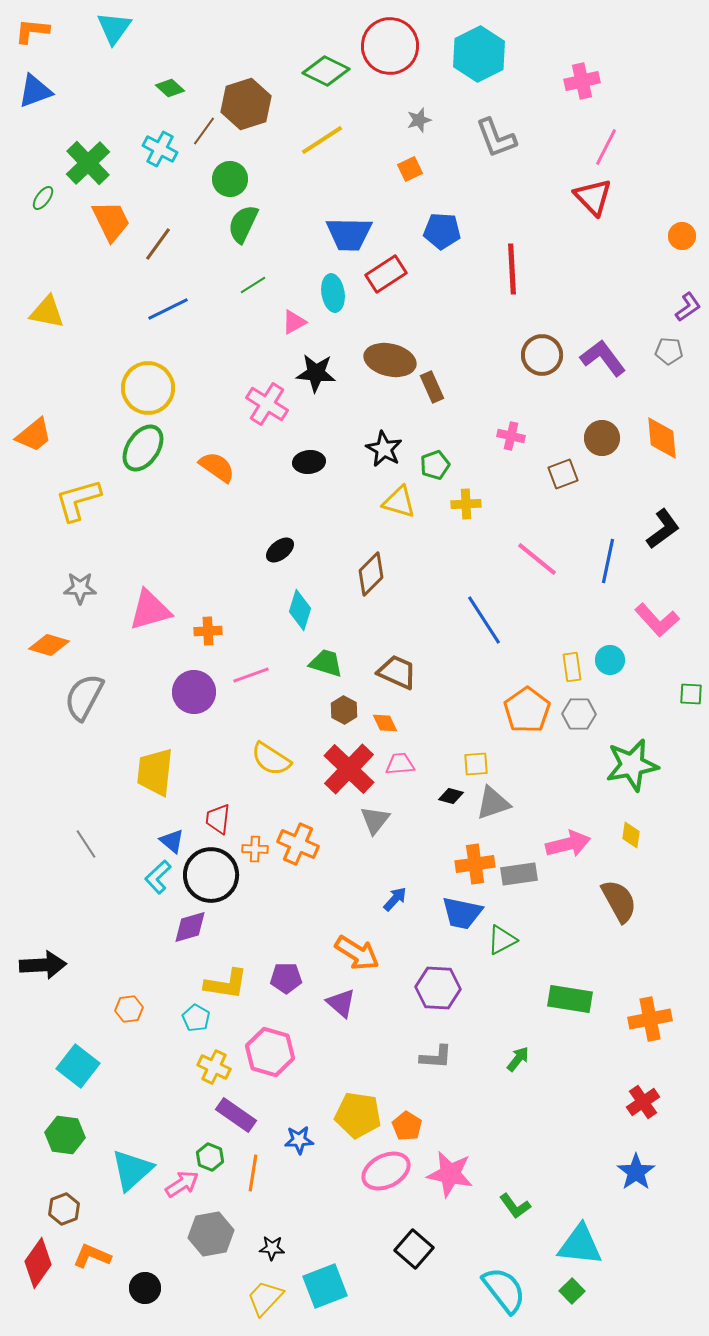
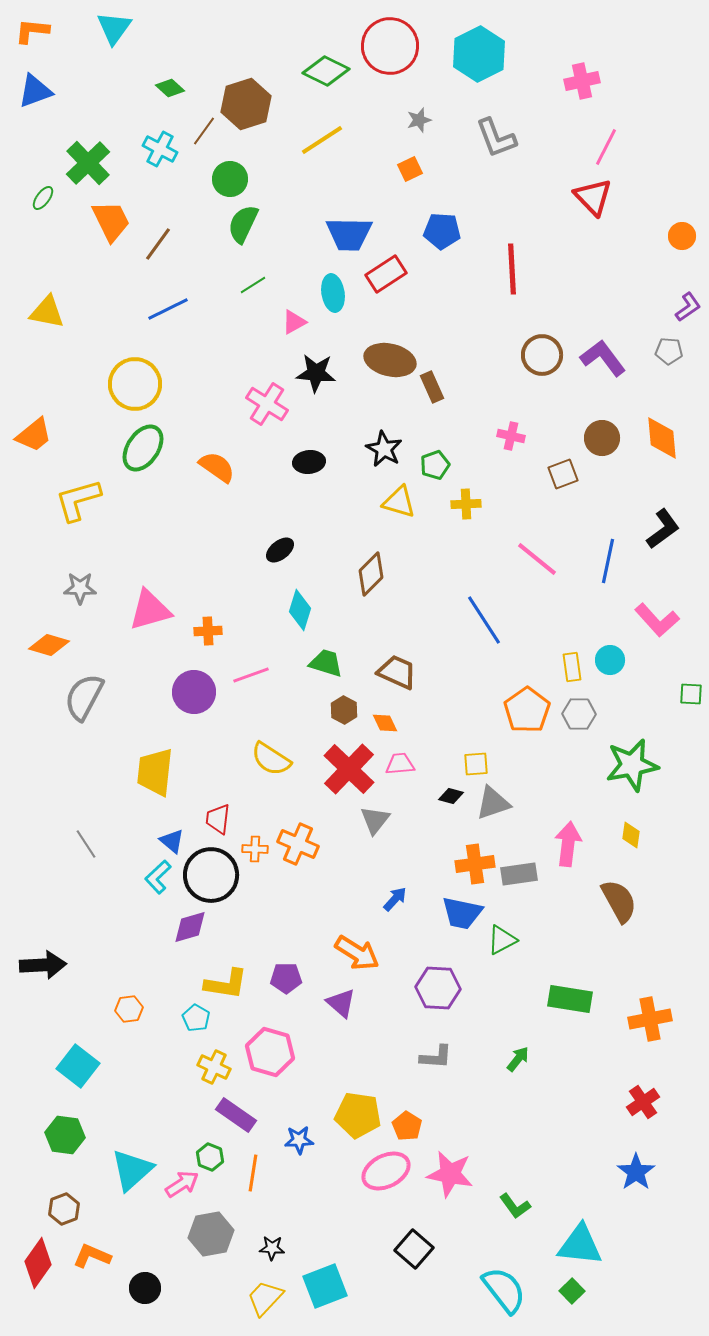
yellow circle at (148, 388): moved 13 px left, 4 px up
pink arrow at (568, 844): rotated 69 degrees counterclockwise
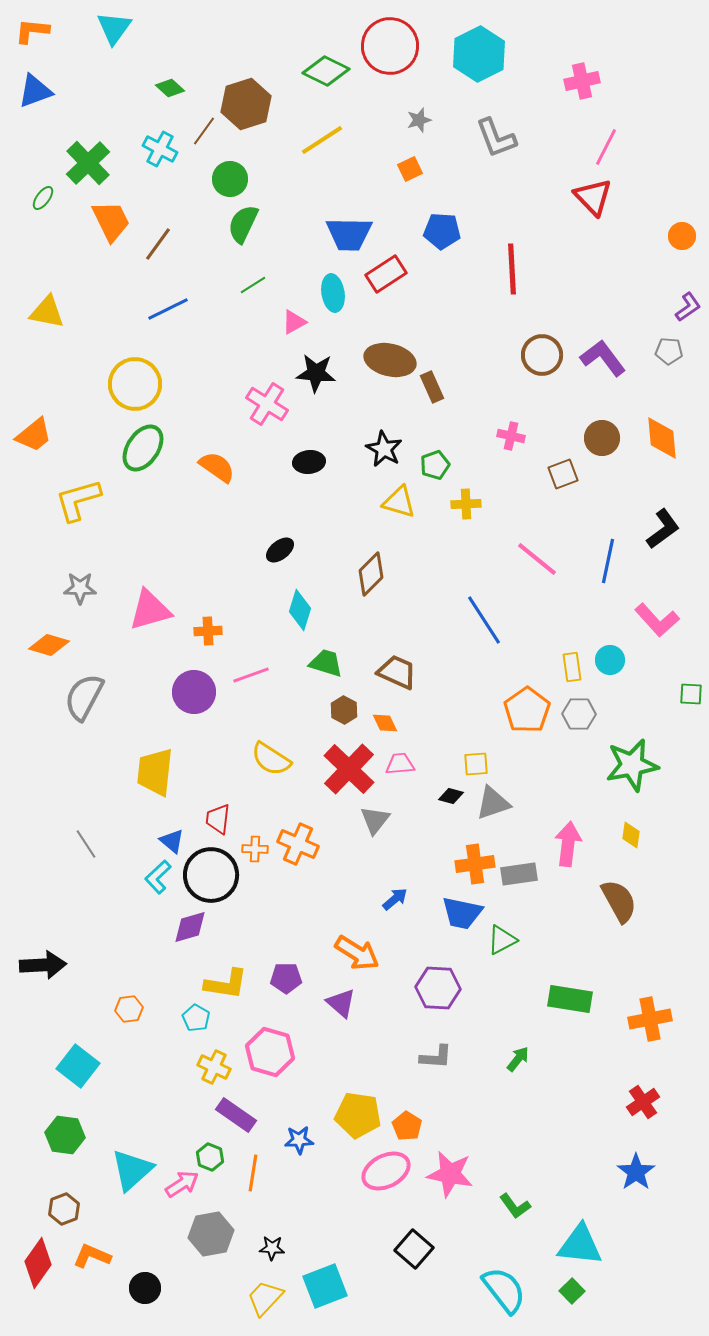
blue arrow at (395, 899): rotated 8 degrees clockwise
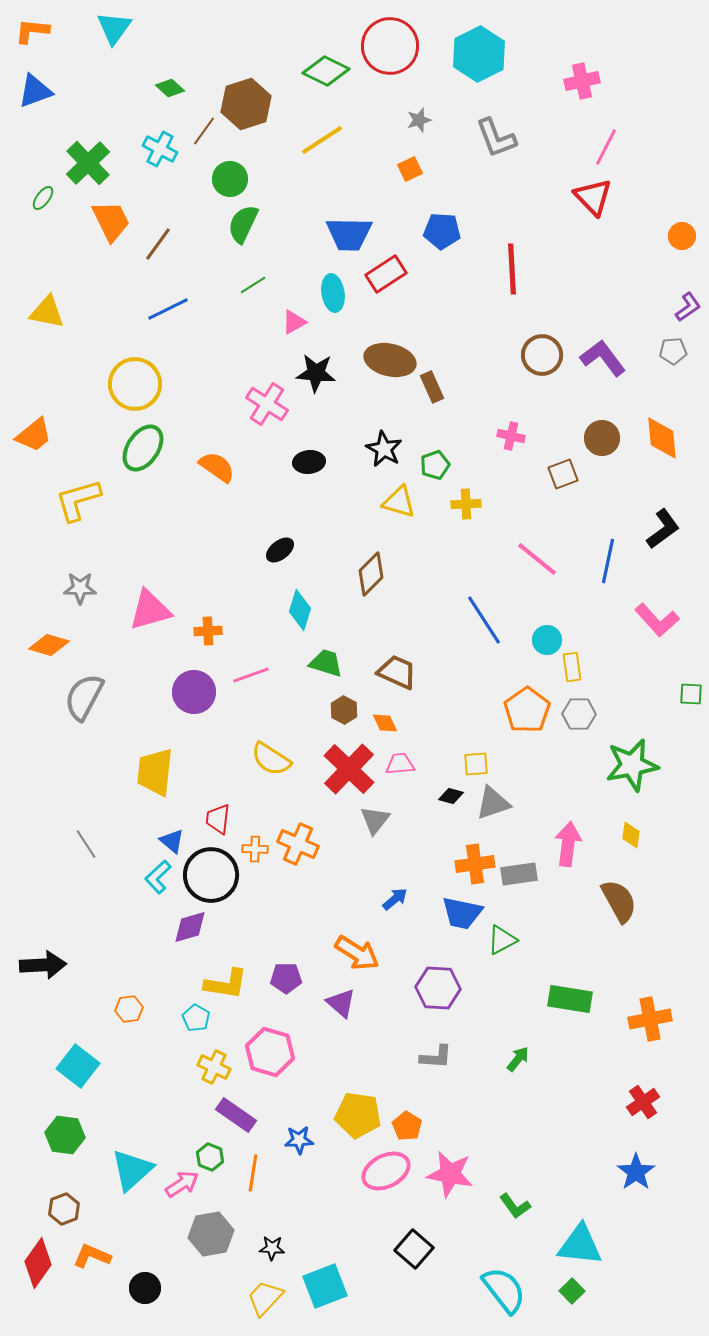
gray pentagon at (669, 351): moved 4 px right; rotated 8 degrees counterclockwise
cyan circle at (610, 660): moved 63 px left, 20 px up
